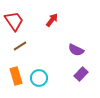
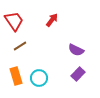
purple rectangle: moved 3 px left
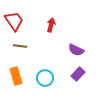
red arrow: moved 1 px left, 5 px down; rotated 24 degrees counterclockwise
brown line: rotated 40 degrees clockwise
cyan circle: moved 6 px right
